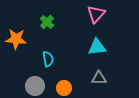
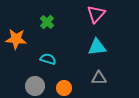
cyan semicircle: rotated 63 degrees counterclockwise
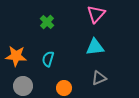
orange star: moved 17 px down
cyan triangle: moved 2 px left
cyan semicircle: rotated 91 degrees counterclockwise
gray triangle: rotated 21 degrees counterclockwise
gray circle: moved 12 px left
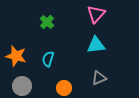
cyan triangle: moved 1 px right, 2 px up
orange star: rotated 10 degrees clockwise
gray circle: moved 1 px left
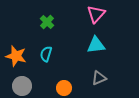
cyan semicircle: moved 2 px left, 5 px up
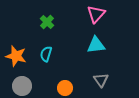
gray triangle: moved 2 px right, 2 px down; rotated 42 degrees counterclockwise
orange circle: moved 1 px right
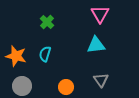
pink triangle: moved 4 px right; rotated 12 degrees counterclockwise
cyan semicircle: moved 1 px left
orange circle: moved 1 px right, 1 px up
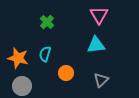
pink triangle: moved 1 px left, 1 px down
orange star: moved 2 px right, 2 px down
gray triangle: rotated 21 degrees clockwise
orange circle: moved 14 px up
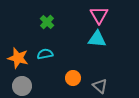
cyan triangle: moved 1 px right, 6 px up; rotated 12 degrees clockwise
cyan semicircle: rotated 63 degrees clockwise
orange circle: moved 7 px right, 5 px down
gray triangle: moved 1 px left, 6 px down; rotated 35 degrees counterclockwise
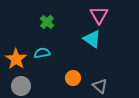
cyan triangle: moved 5 px left; rotated 30 degrees clockwise
cyan semicircle: moved 3 px left, 1 px up
orange star: moved 2 px left, 1 px down; rotated 20 degrees clockwise
gray circle: moved 1 px left
